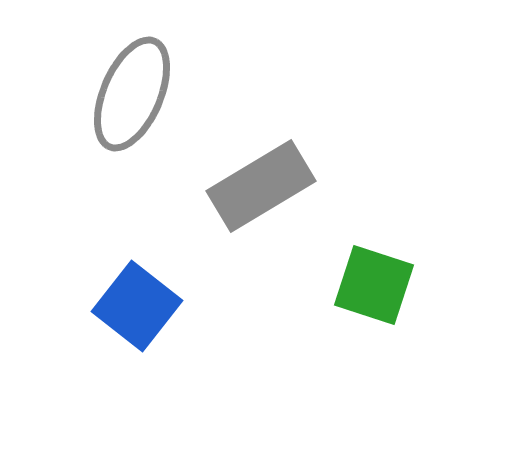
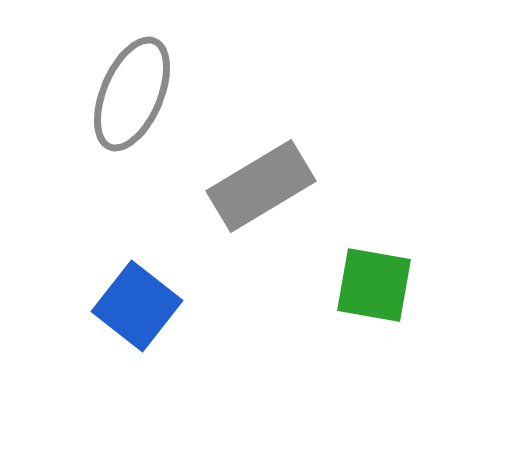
green square: rotated 8 degrees counterclockwise
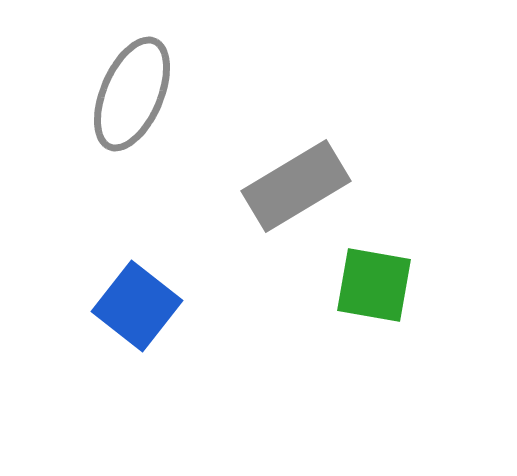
gray rectangle: moved 35 px right
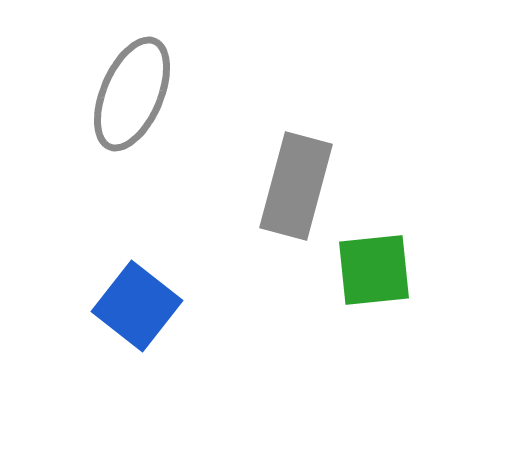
gray rectangle: rotated 44 degrees counterclockwise
green square: moved 15 px up; rotated 16 degrees counterclockwise
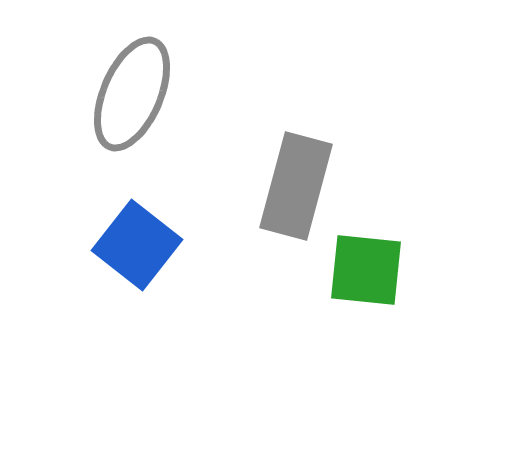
green square: moved 8 px left; rotated 12 degrees clockwise
blue square: moved 61 px up
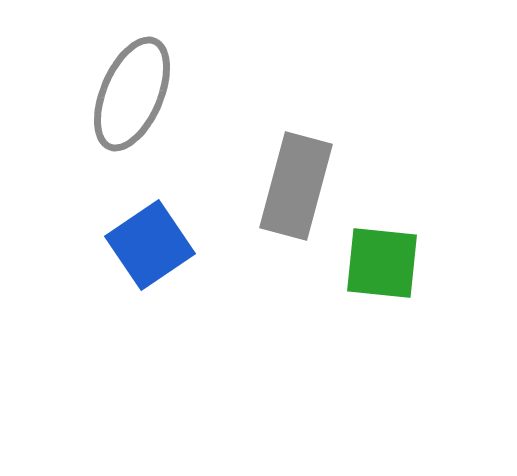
blue square: moved 13 px right; rotated 18 degrees clockwise
green square: moved 16 px right, 7 px up
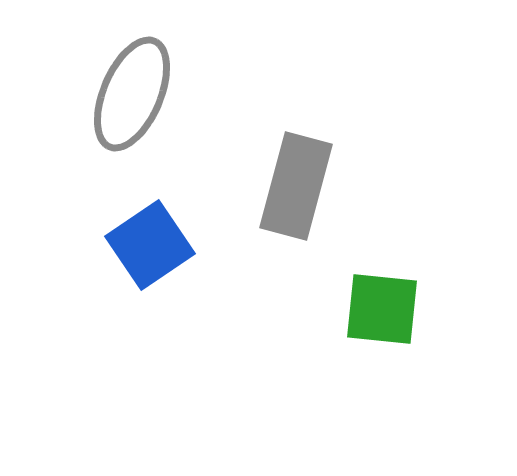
green square: moved 46 px down
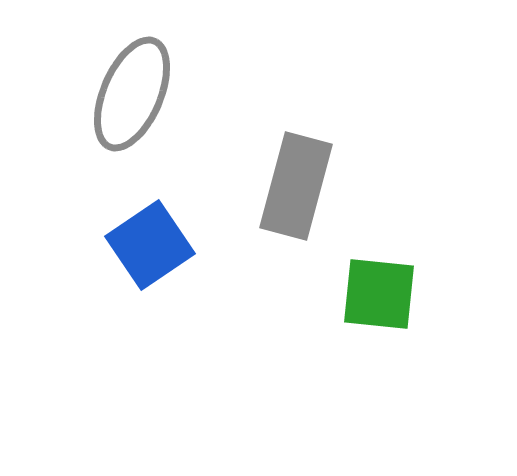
green square: moved 3 px left, 15 px up
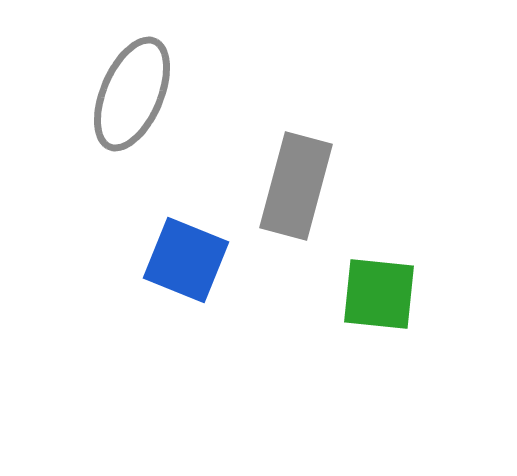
blue square: moved 36 px right, 15 px down; rotated 34 degrees counterclockwise
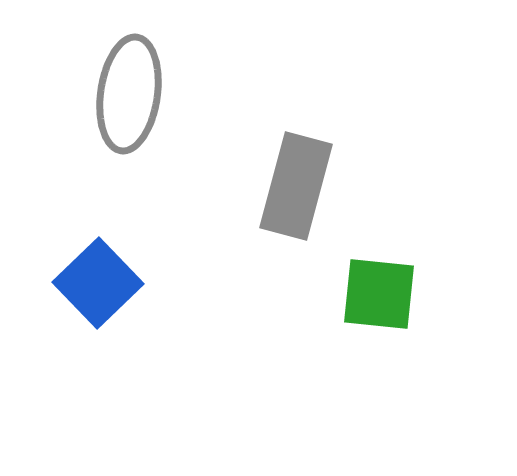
gray ellipse: moved 3 px left; rotated 15 degrees counterclockwise
blue square: moved 88 px left, 23 px down; rotated 24 degrees clockwise
